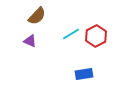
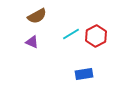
brown semicircle: rotated 18 degrees clockwise
purple triangle: moved 2 px right, 1 px down
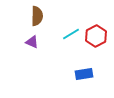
brown semicircle: rotated 60 degrees counterclockwise
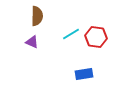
red hexagon: moved 1 px down; rotated 25 degrees counterclockwise
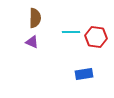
brown semicircle: moved 2 px left, 2 px down
cyan line: moved 2 px up; rotated 30 degrees clockwise
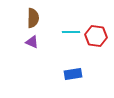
brown semicircle: moved 2 px left
red hexagon: moved 1 px up
blue rectangle: moved 11 px left
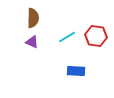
cyan line: moved 4 px left, 5 px down; rotated 30 degrees counterclockwise
blue rectangle: moved 3 px right, 3 px up; rotated 12 degrees clockwise
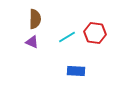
brown semicircle: moved 2 px right, 1 px down
red hexagon: moved 1 px left, 3 px up
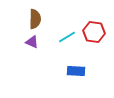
red hexagon: moved 1 px left, 1 px up
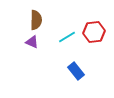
brown semicircle: moved 1 px right, 1 px down
red hexagon: rotated 15 degrees counterclockwise
blue rectangle: rotated 48 degrees clockwise
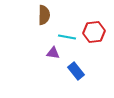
brown semicircle: moved 8 px right, 5 px up
cyan line: rotated 42 degrees clockwise
purple triangle: moved 21 px right, 11 px down; rotated 16 degrees counterclockwise
